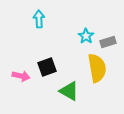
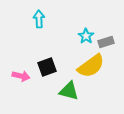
gray rectangle: moved 2 px left
yellow semicircle: moved 6 px left, 2 px up; rotated 64 degrees clockwise
green triangle: rotated 15 degrees counterclockwise
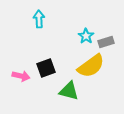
black square: moved 1 px left, 1 px down
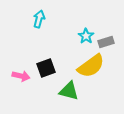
cyan arrow: rotated 18 degrees clockwise
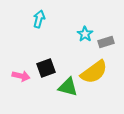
cyan star: moved 1 px left, 2 px up
yellow semicircle: moved 3 px right, 6 px down
green triangle: moved 1 px left, 4 px up
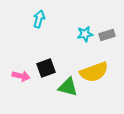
cyan star: rotated 28 degrees clockwise
gray rectangle: moved 1 px right, 7 px up
yellow semicircle: rotated 16 degrees clockwise
